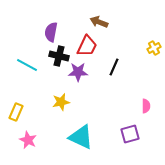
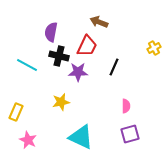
pink semicircle: moved 20 px left
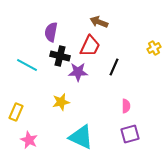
red trapezoid: moved 3 px right
black cross: moved 1 px right
pink star: moved 1 px right
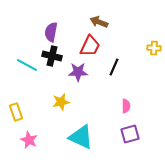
yellow cross: rotated 32 degrees clockwise
black cross: moved 8 px left
yellow rectangle: rotated 42 degrees counterclockwise
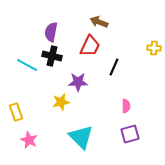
purple star: moved 10 px down
cyan triangle: rotated 20 degrees clockwise
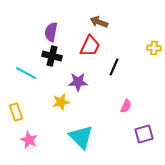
cyan line: moved 1 px left, 8 px down
pink semicircle: rotated 24 degrees clockwise
purple square: moved 14 px right
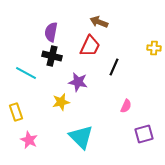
purple star: rotated 12 degrees clockwise
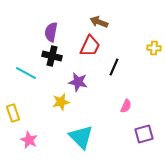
yellow rectangle: moved 3 px left, 1 px down
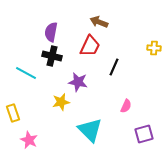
cyan triangle: moved 9 px right, 7 px up
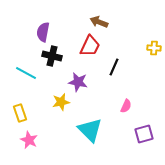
purple semicircle: moved 8 px left
yellow rectangle: moved 7 px right
